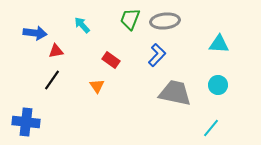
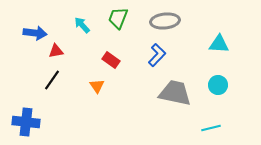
green trapezoid: moved 12 px left, 1 px up
cyan line: rotated 36 degrees clockwise
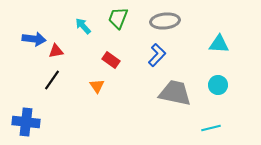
cyan arrow: moved 1 px right, 1 px down
blue arrow: moved 1 px left, 6 px down
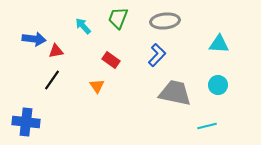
cyan line: moved 4 px left, 2 px up
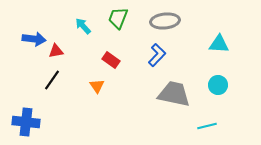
gray trapezoid: moved 1 px left, 1 px down
